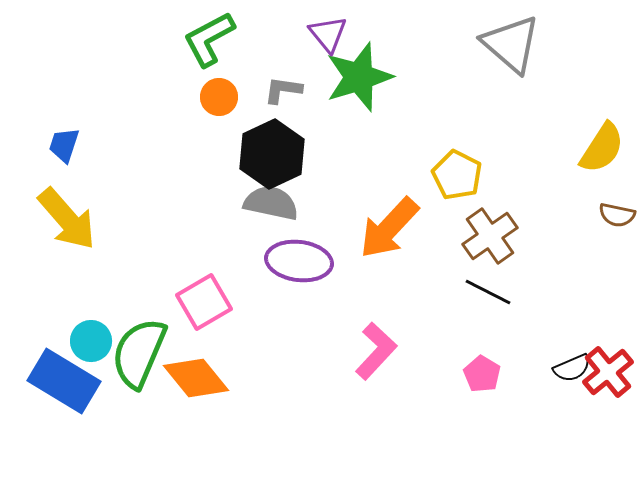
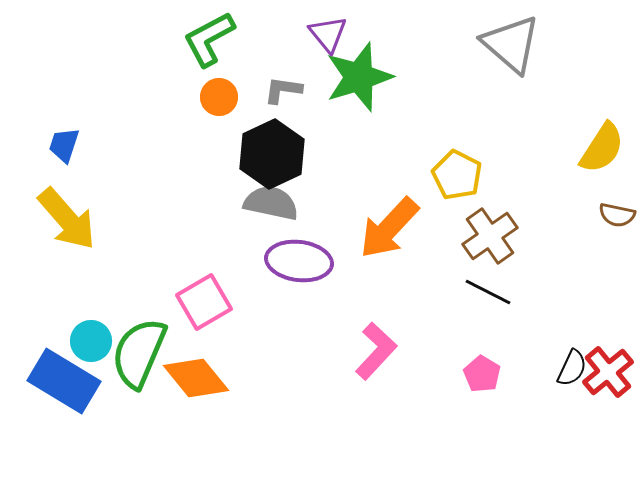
black semicircle: rotated 42 degrees counterclockwise
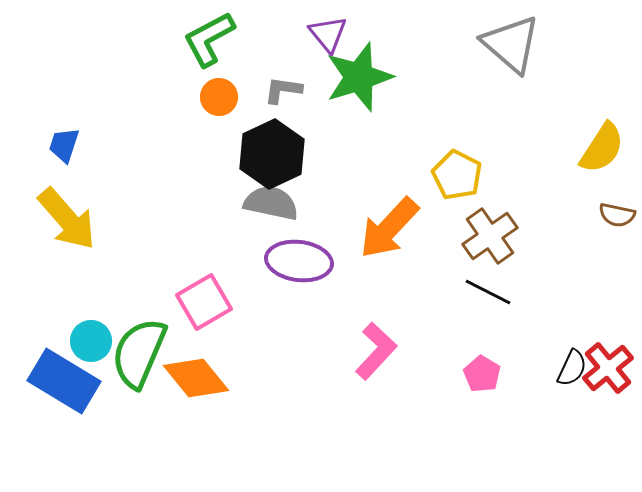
red cross: moved 4 px up
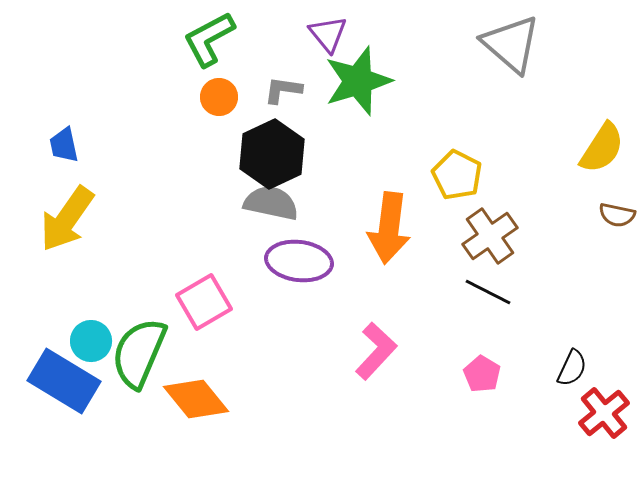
green star: moved 1 px left, 4 px down
blue trapezoid: rotated 30 degrees counterclockwise
yellow arrow: rotated 76 degrees clockwise
orange arrow: rotated 36 degrees counterclockwise
red cross: moved 4 px left, 45 px down
orange diamond: moved 21 px down
